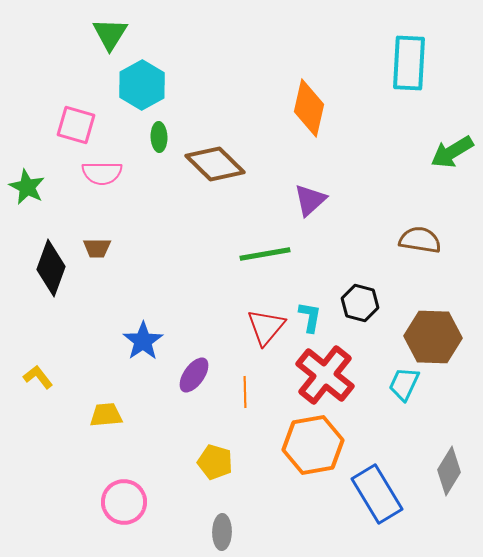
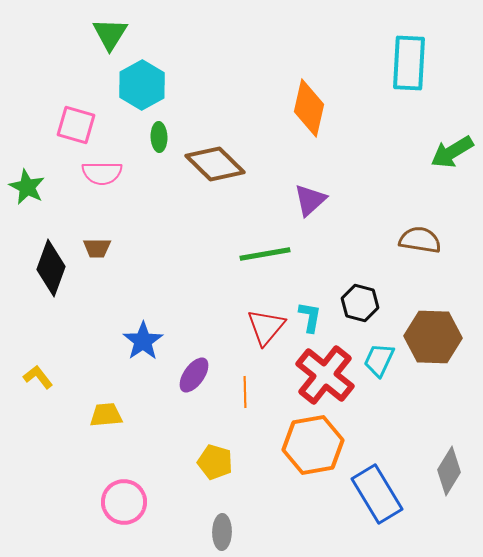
cyan trapezoid: moved 25 px left, 24 px up
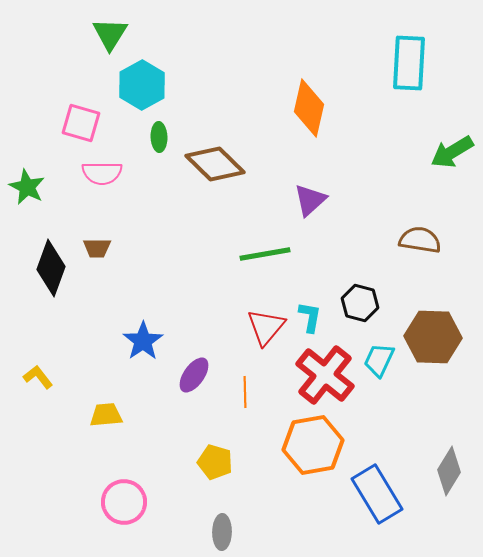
pink square: moved 5 px right, 2 px up
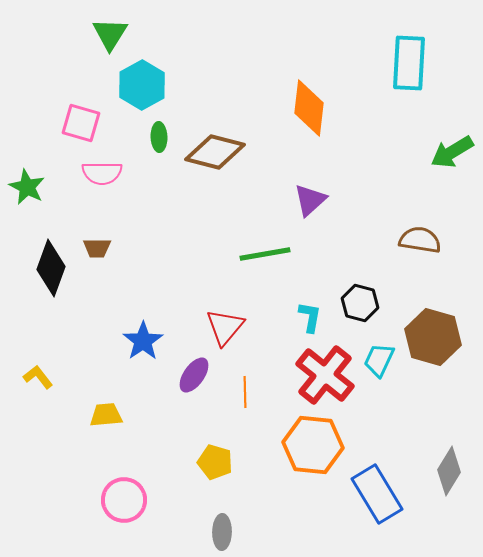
orange diamond: rotated 6 degrees counterclockwise
brown diamond: moved 12 px up; rotated 30 degrees counterclockwise
red triangle: moved 41 px left
brown hexagon: rotated 14 degrees clockwise
orange hexagon: rotated 16 degrees clockwise
pink circle: moved 2 px up
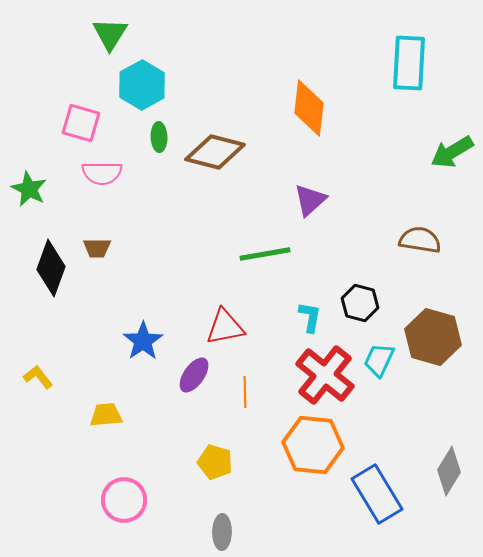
green star: moved 2 px right, 2 px down
red triangle: rotated 39 degrees clockwise
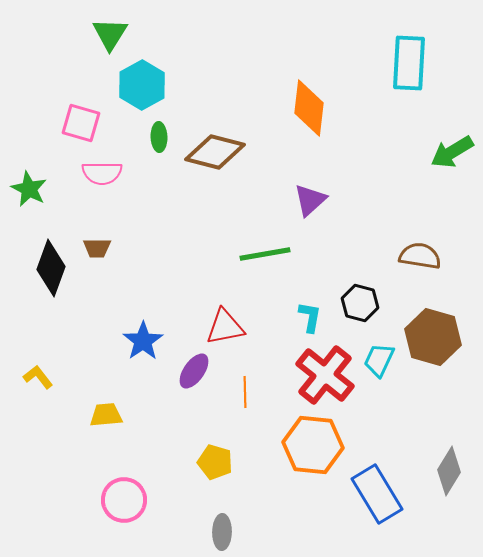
brown semicircle: moved 16 px down
purple ellipse: moved 4 px up
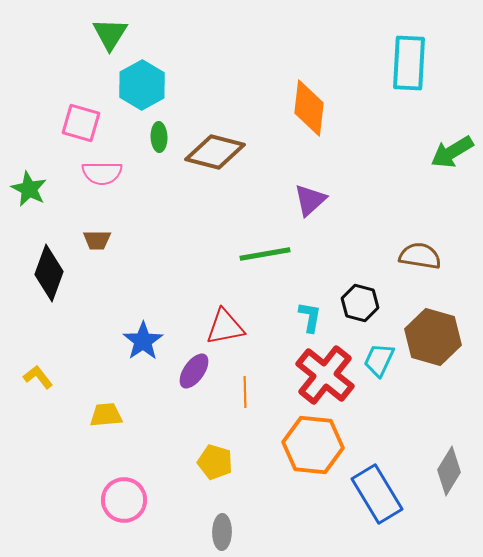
brown trapezoid: moved 8 px up
black diamond: moved 2 px left, 5 px down
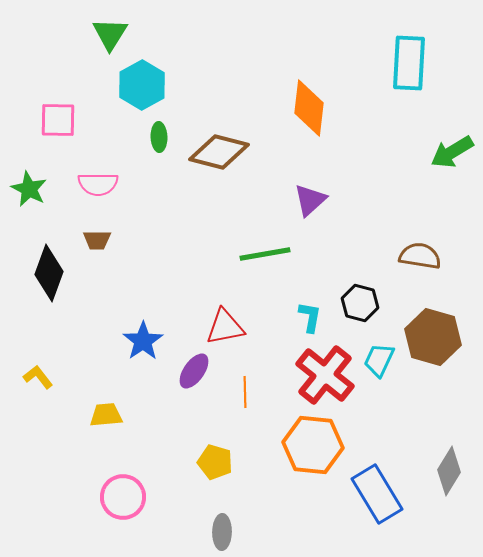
pink square: moved 23 px left, 3 px up; rotated 15 degrees counterclockwise
brown diamond: moved 4 px right
pink semicircle: moved 4 px left, 11 px down
pink circle: moved 1 px left, 3 px up
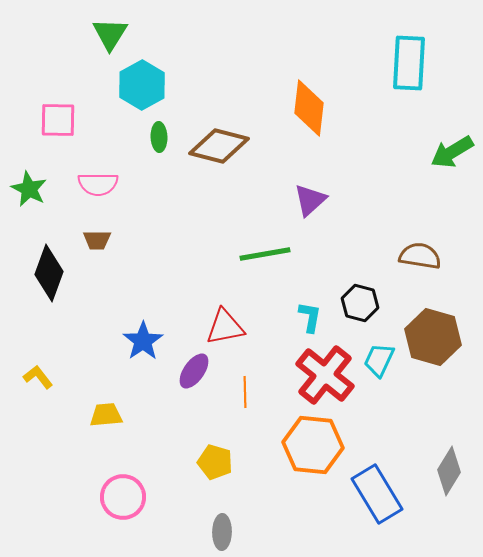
brown diamond: moved 6 px up
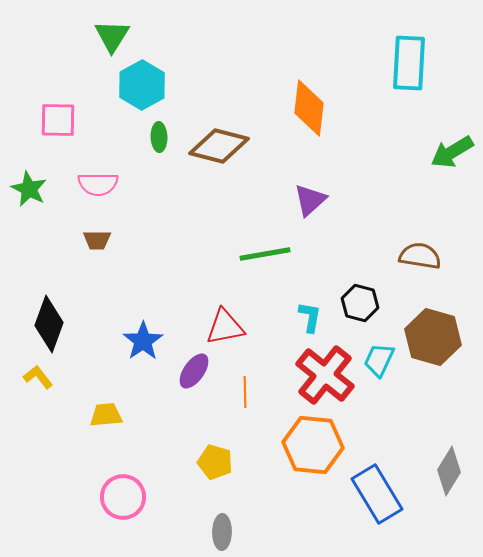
green triangle: moved 2 px right, 2 px down
black diamond: moved 51 px down
